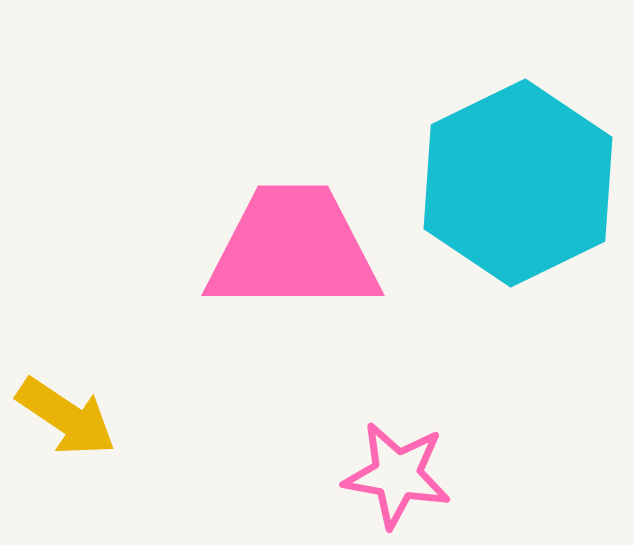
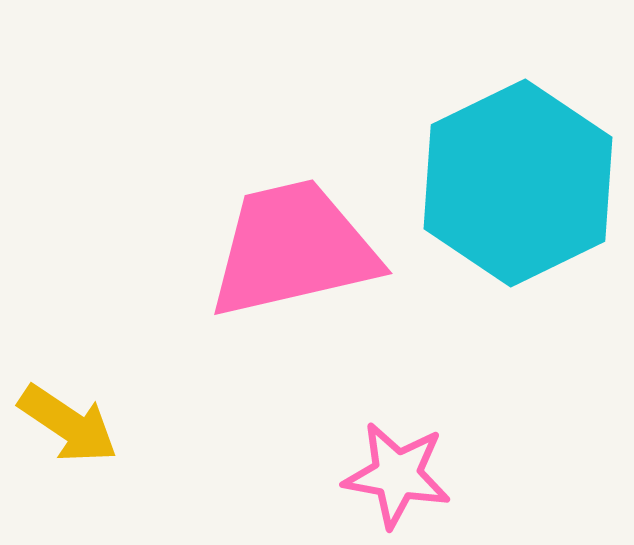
pink trapezoid: rotated 13 degrees counterclockwise
yellow arrow: moved 2 px right, 7 px down
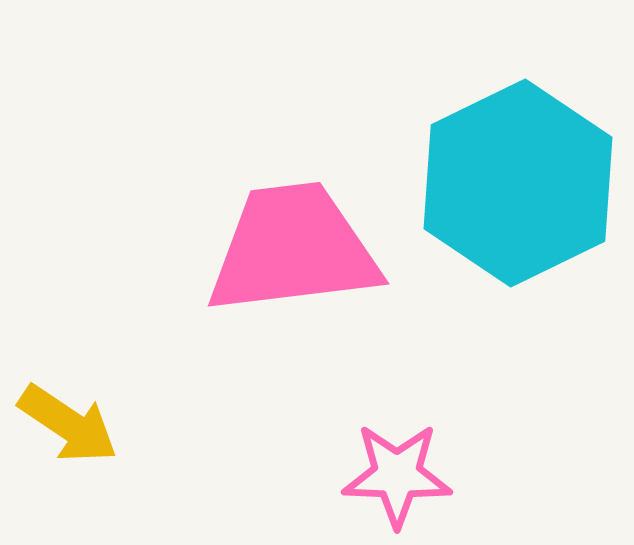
pink trapezoid: rotated 6 degrees clockwise
pink star: rotated 8 degrees counterclockwise
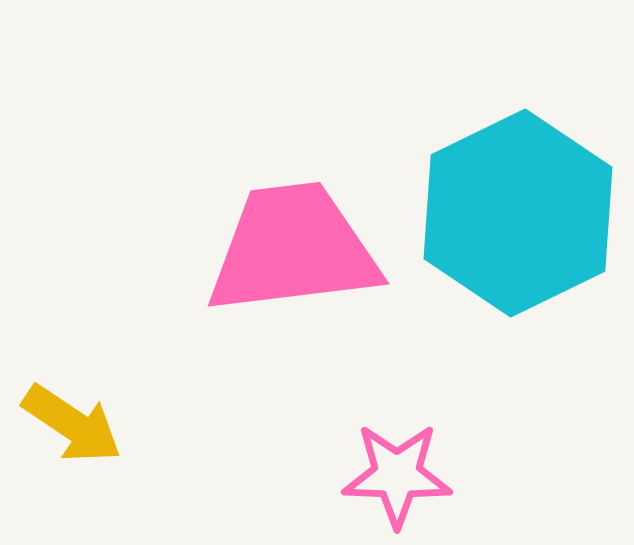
cyan hexagon: moved 30 px down
yellow arrow: moved 4 px right
